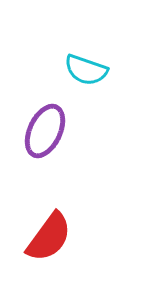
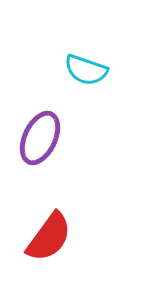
purple ellipse: moved 5 px left, 7 px down
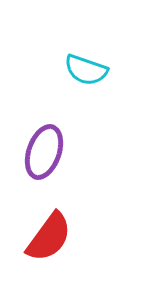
purple ellipse: moved 4 px right, 14 px down; rotated 6 degrees counterclockwise
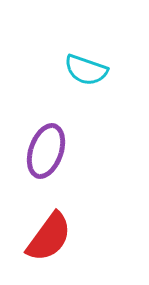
purple ellipse: moved 2 px right, 1 px up
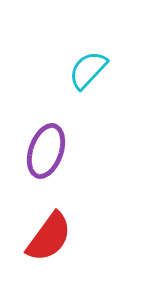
cyan semicircle: moved 2 px right; rotated 114 degrees clockwise
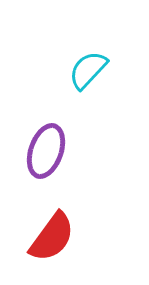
red semicircle: moved 3 px right
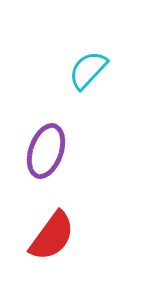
red semicircle: moved 1 px up
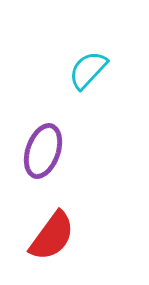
purple ellipse: moved 3 px left
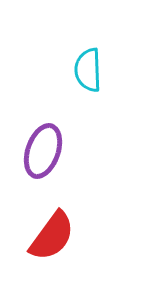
cyan semicircle: rotated 45 degrees counterclockwise
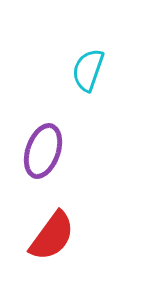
cyan semicircle: rotated 21 degrees clockwise
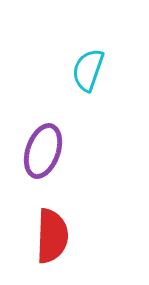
red semicircle: rotated 34 degrees counterclockwise
